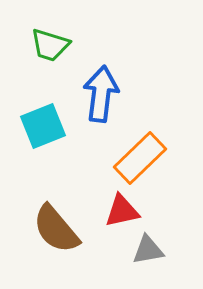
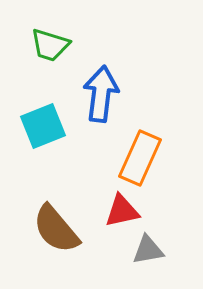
orange rectangle: rotated 22 degrees counterclockwise
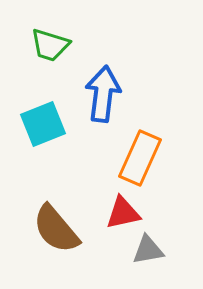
blue arrow: moved 2 px right
cyan square: moved 2 px up
red triangle: moved 1 px right, 2 px down
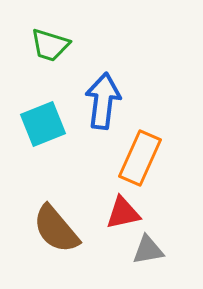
blue arrow: moved 7 px down
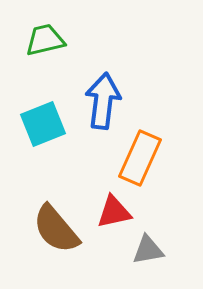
green trapezoid: moved 5 px left, 5 px up; rotated 150 degrees clockwise
red triangle: moved 9 px left, 1 px up
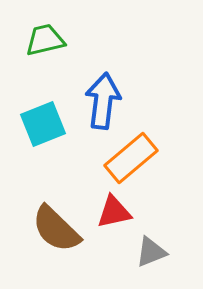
orange rectangle: moved 9 px left; rotated 26 degrees clockwise
brown semicircle: rotated 6 degrees counterclockwise
gray triangle: moved 3 px right, 2 px down; rotated 12 degrees counterclockwise
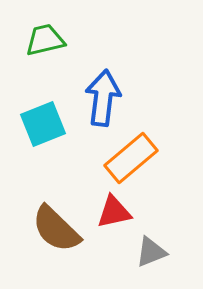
blue arrow: moved 3 px up
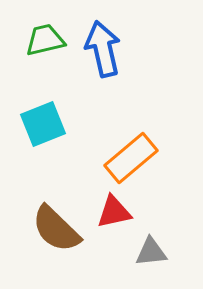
blue arrow: moved 49 px up; rotated 20 degrees counterclockwise
gray triangle: rotated 16 degrees clockwise
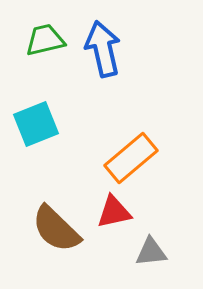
cyan square: moved 7 px left
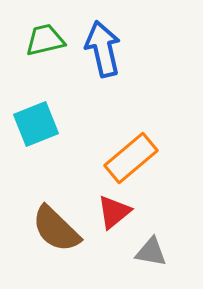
red triangle: rotated 27 degrees counterclockwise
gray triangle: rotated 16 degrees clockwise
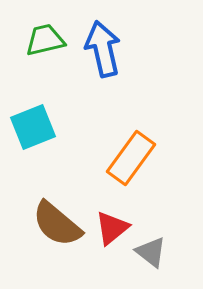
cyan square: moved 3 px left, 3 px down
orange rectangle: rotated 14 degrees counterclockwise
red triangle: moved 2 px left, 16 px down
brown semicircle: moved 1 px right, 5 px up; rotated 4 degrees counterclockwise
gray triangle: rotated 28 degrees clockwise
